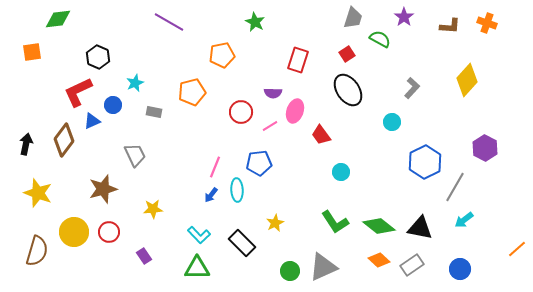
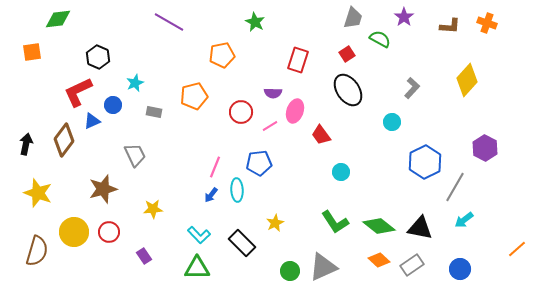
orange pentagon at (192, 92): moved 2 px right, 4 px down
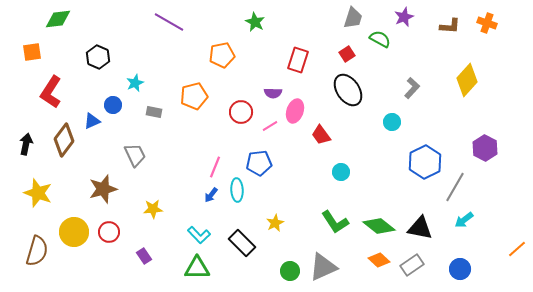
purple star at (404, 17): rotated 12 degrees clockwise
red L-shape at (78, 92): moved 27 px left; rotated 32 degrees counterclockwise
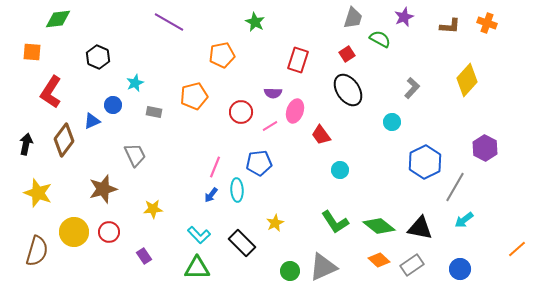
orange square at (32, 52): rotated 12 degrees clockwise
cyan circle at (341, 172): moved 1 px left, 2 px up
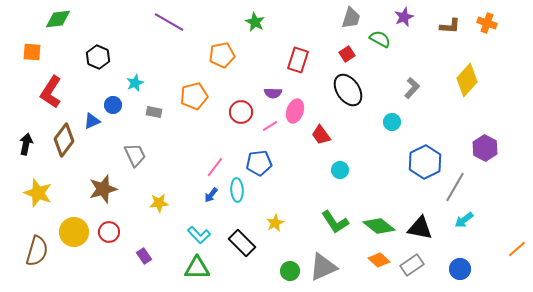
gray trapezoid at (353, 18): moved 2 px left
pink line at (215, 167): rotated 15 degrees clockwise
yellow star at (153, 209): moved 6 px right, 6 px up
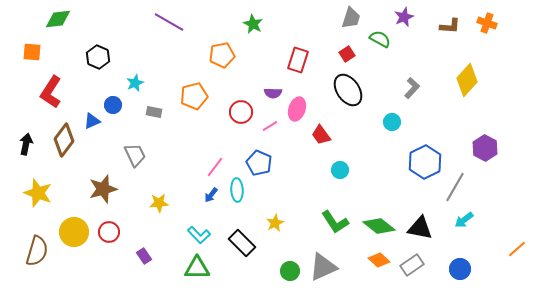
green star at (255, 22): moved 2 px left, 2 px down
pink ellipse at (295, 111): moved 2 px right, 2 px up
blue pentagon at (259, 163): rotated 30 degrees clockwise
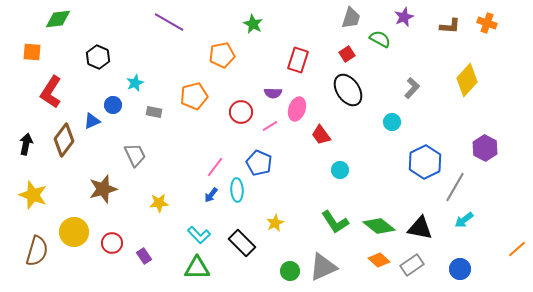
yellow star at (38, 193): moved 5 px left, 2 px down
red circle at (109, 232): moved 3 px right, 11 px down
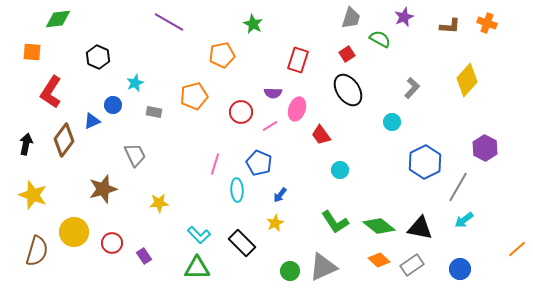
pink line at (215, 167): moved 3 px up; rotated 20 degrees counterclockwise
gray line at (455, 187): moved 3 px right
blue arrow at (211, 195): moved 69 px right
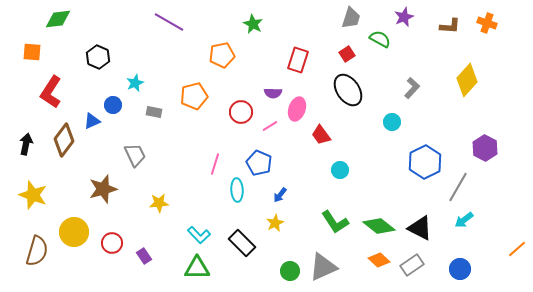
black triangle at (420, 228): rotated 16 degrees clockwise
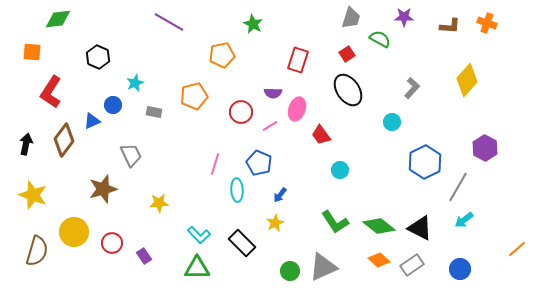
purple star at (404, 17): rotated 24 degrees clockwise
gray trapezoid at (135, 155): moved 4 px left
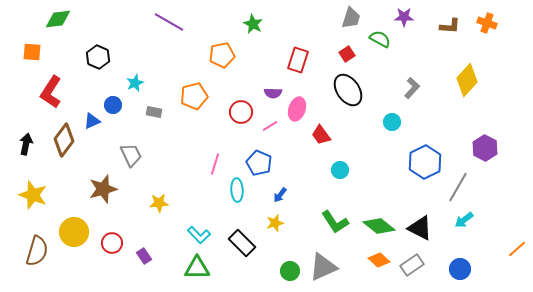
yellow star at (275, 223): rotated 12 degrees clockwise
